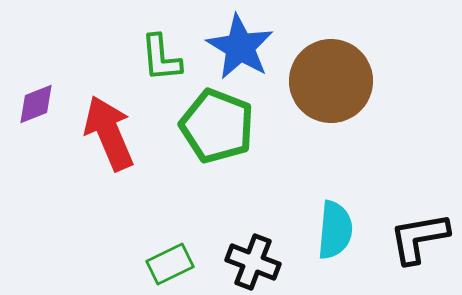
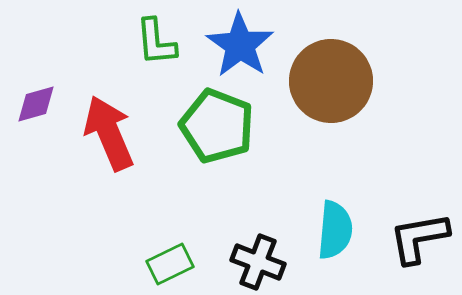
blue star: moved 2 px up; rotated 4 degrees clockwise
green L-shape: moved 5 px left, 16 px up
purple diamond: rotated 6 degrees clockwise
black cross: moved 5 px right
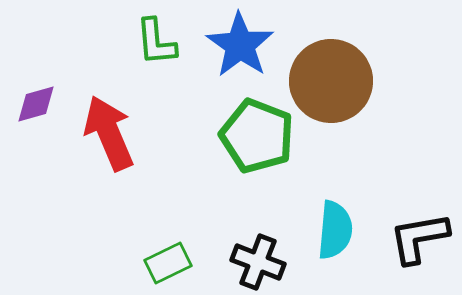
green pentagon: moved 40 px right, 10 px down
green rectangle: moved 2 px left, 1 px up
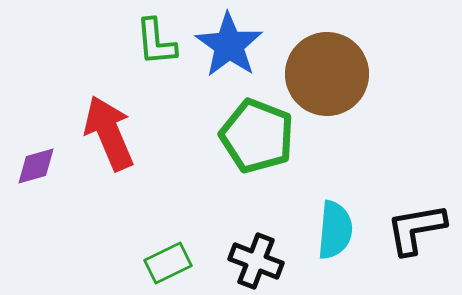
blue star: moved 11 px left
brown circle: moved 4 px left, 7 px up
purple diamond: moved 62 px down
black L-shape: moved 3 px left, 9 px up
black cross: moved 2 px left, 1 px up
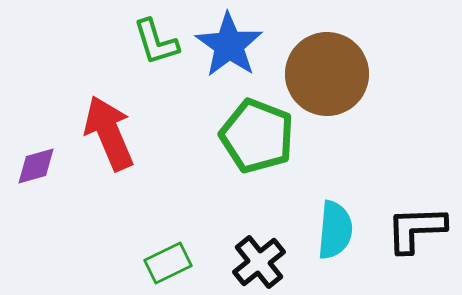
green L-shape: rotated 12 degrees counterclockwise
black L-shape: rotated 8 degrees clockwise
black cross: moved 3 px right, 1 px down; rotated 30 degrees clockwise
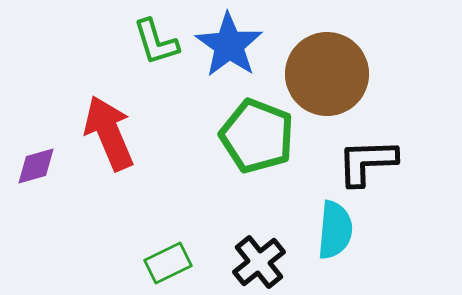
black L-shape: moved 49 px left, 67 px up
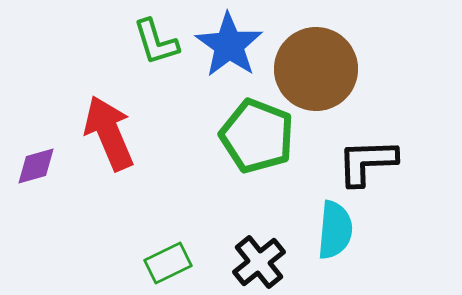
brown circle: moved 11 px left, 5 px up
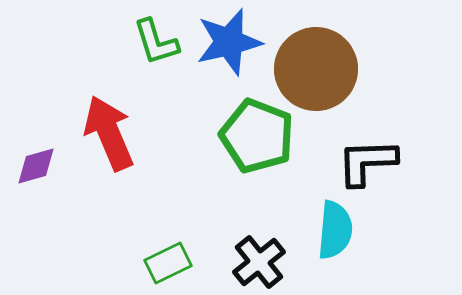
blue star: moved 3 px up; rotated 24 degrees clockwise
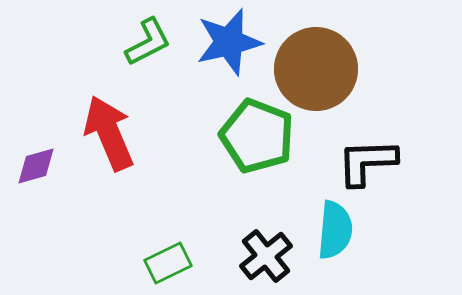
green L-shape: moved 8 px left; rotated 100 degrees counterclockwise
black cross: moved 7 px right, 6 px up
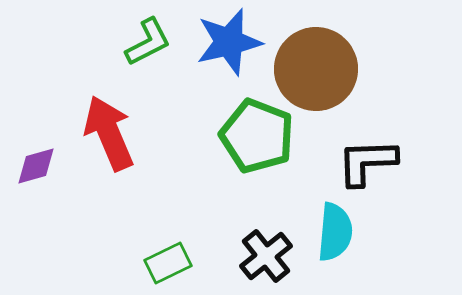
cyan semicircle: moved 2 px down
